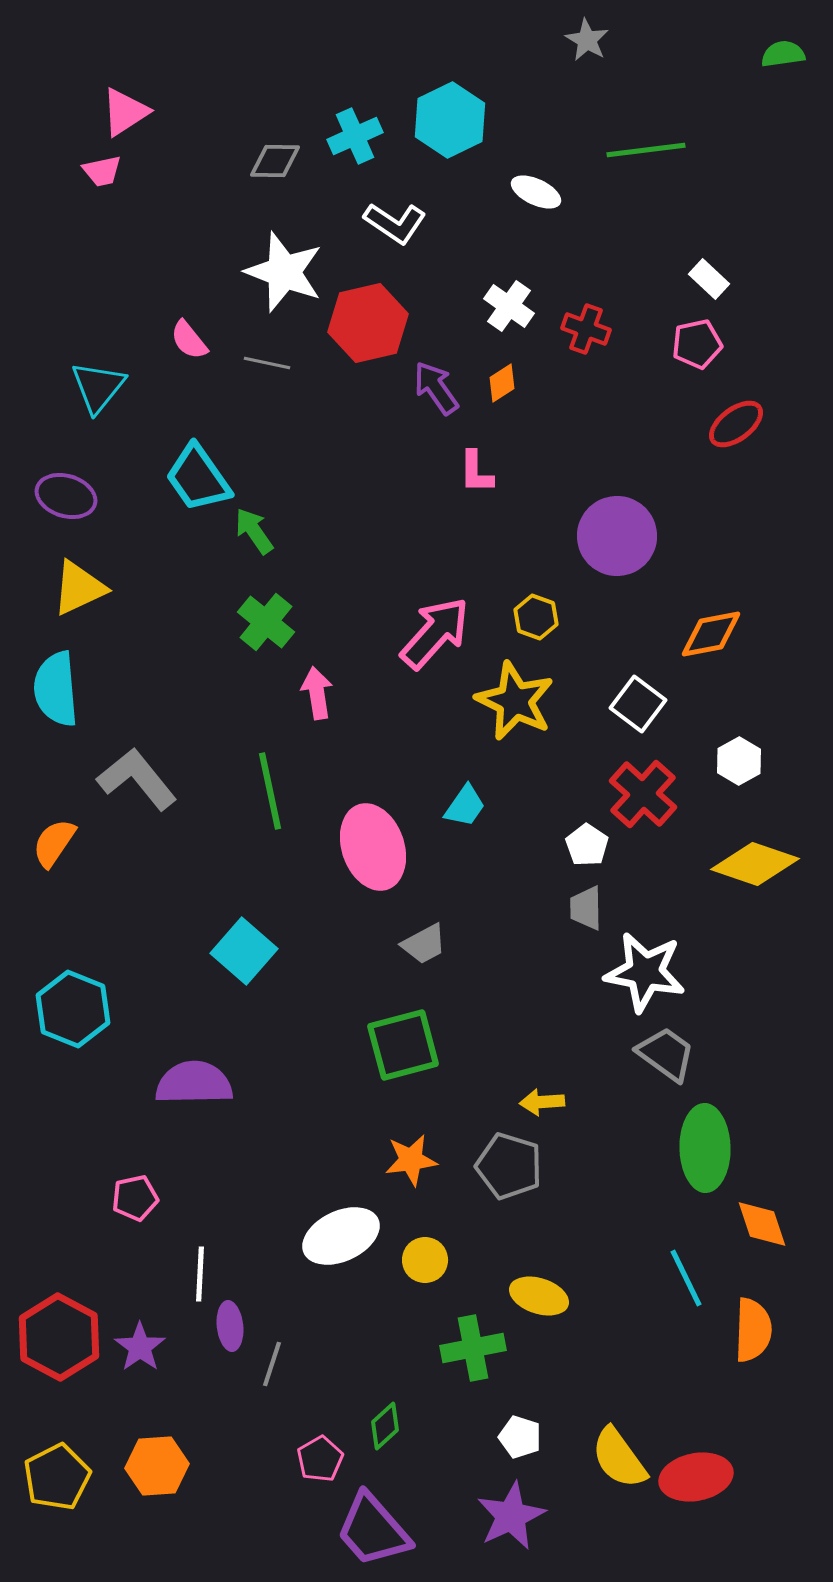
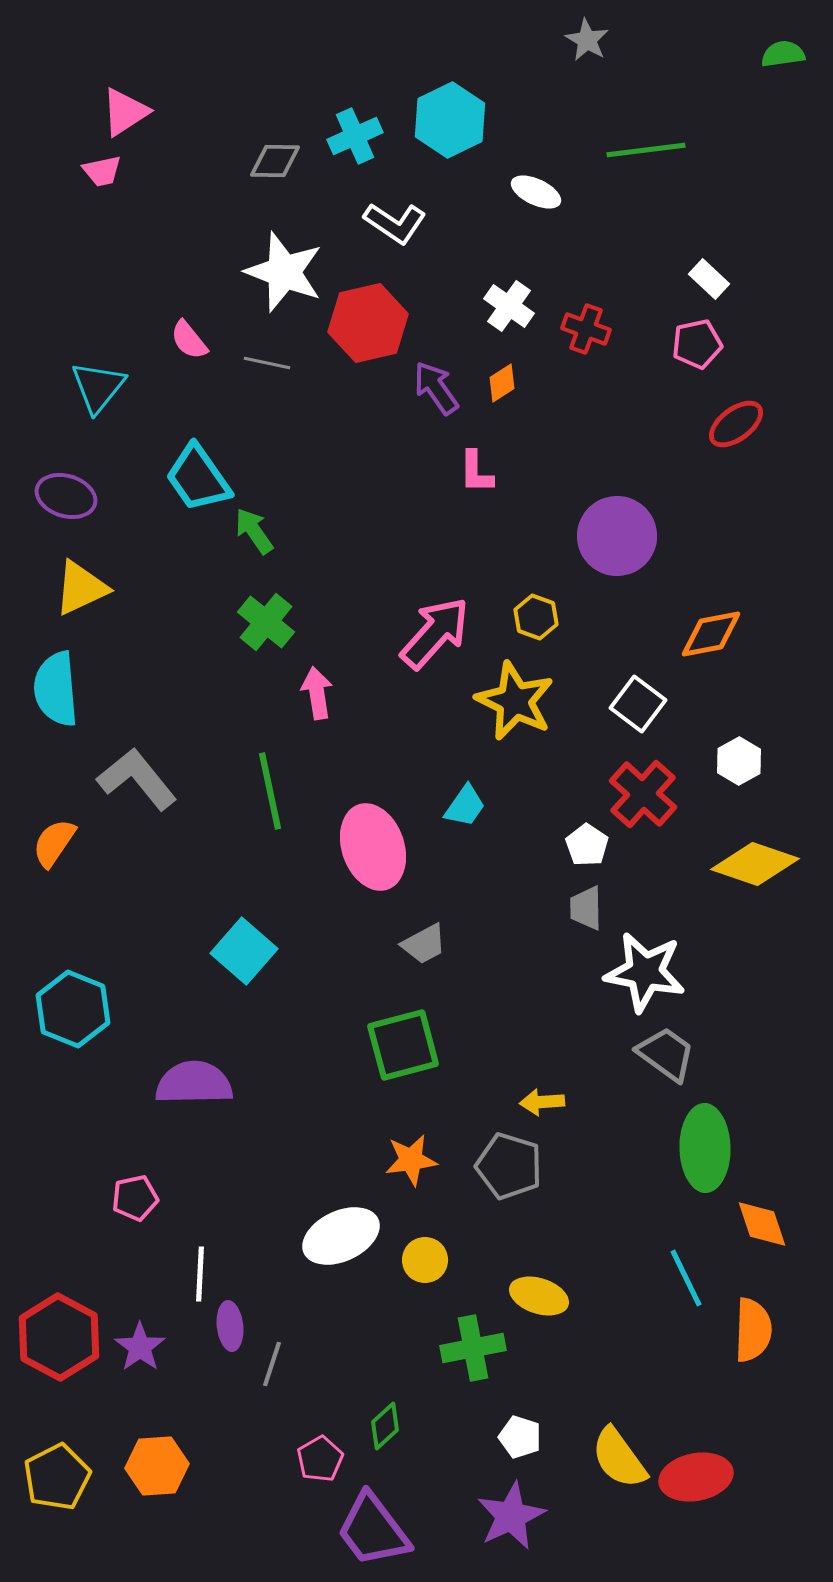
yellow triangle at (79, 588): moved 2 px right
purple trapezoid at (373, 1530): rotated 4 degrees clockwise
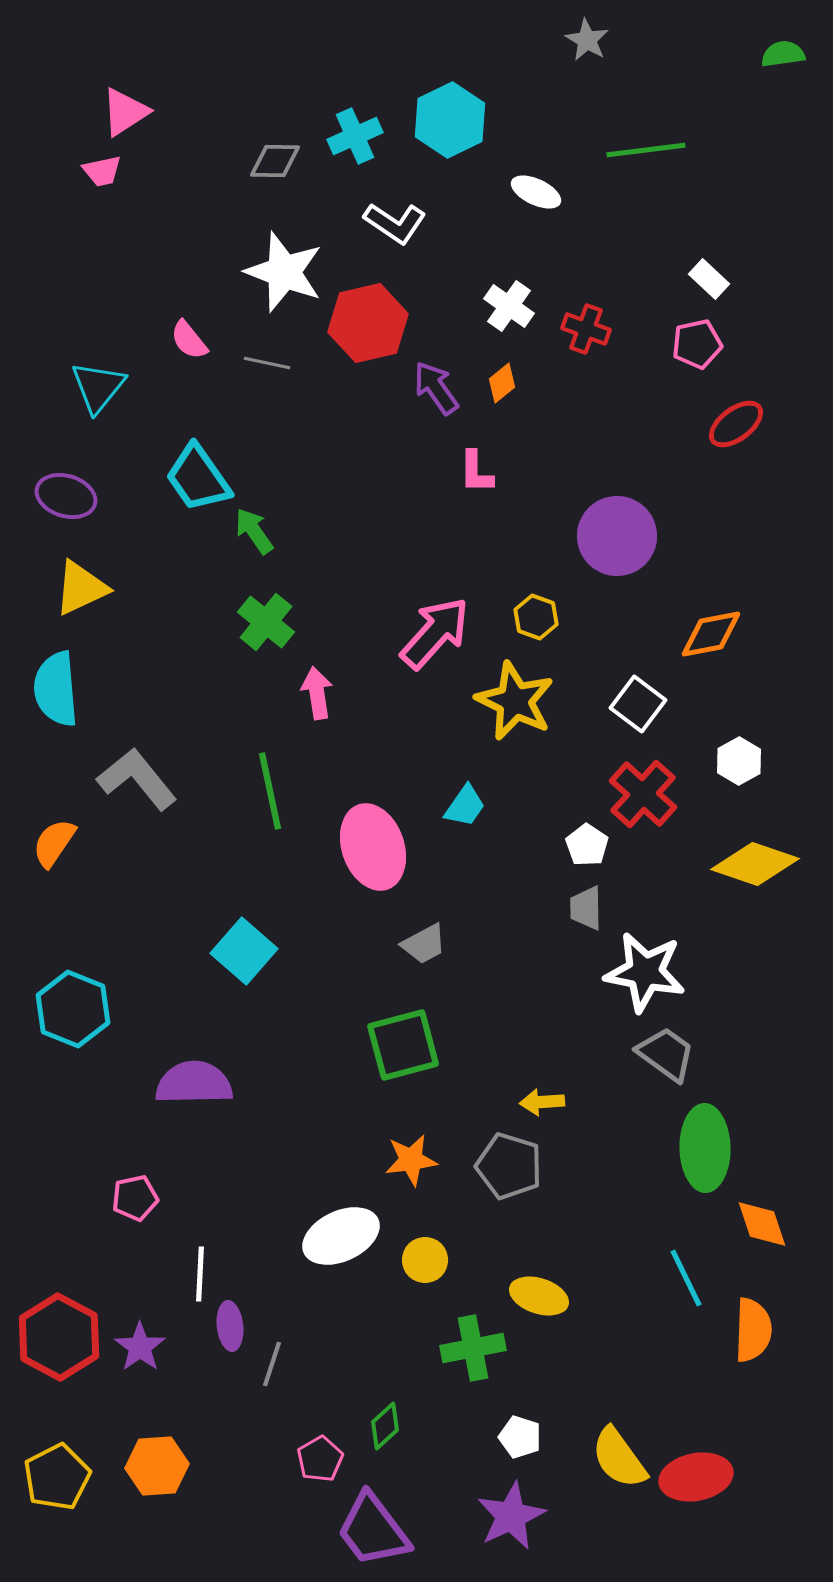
orange diamond at (502, 383): rotated 6 degrees counterclockwise
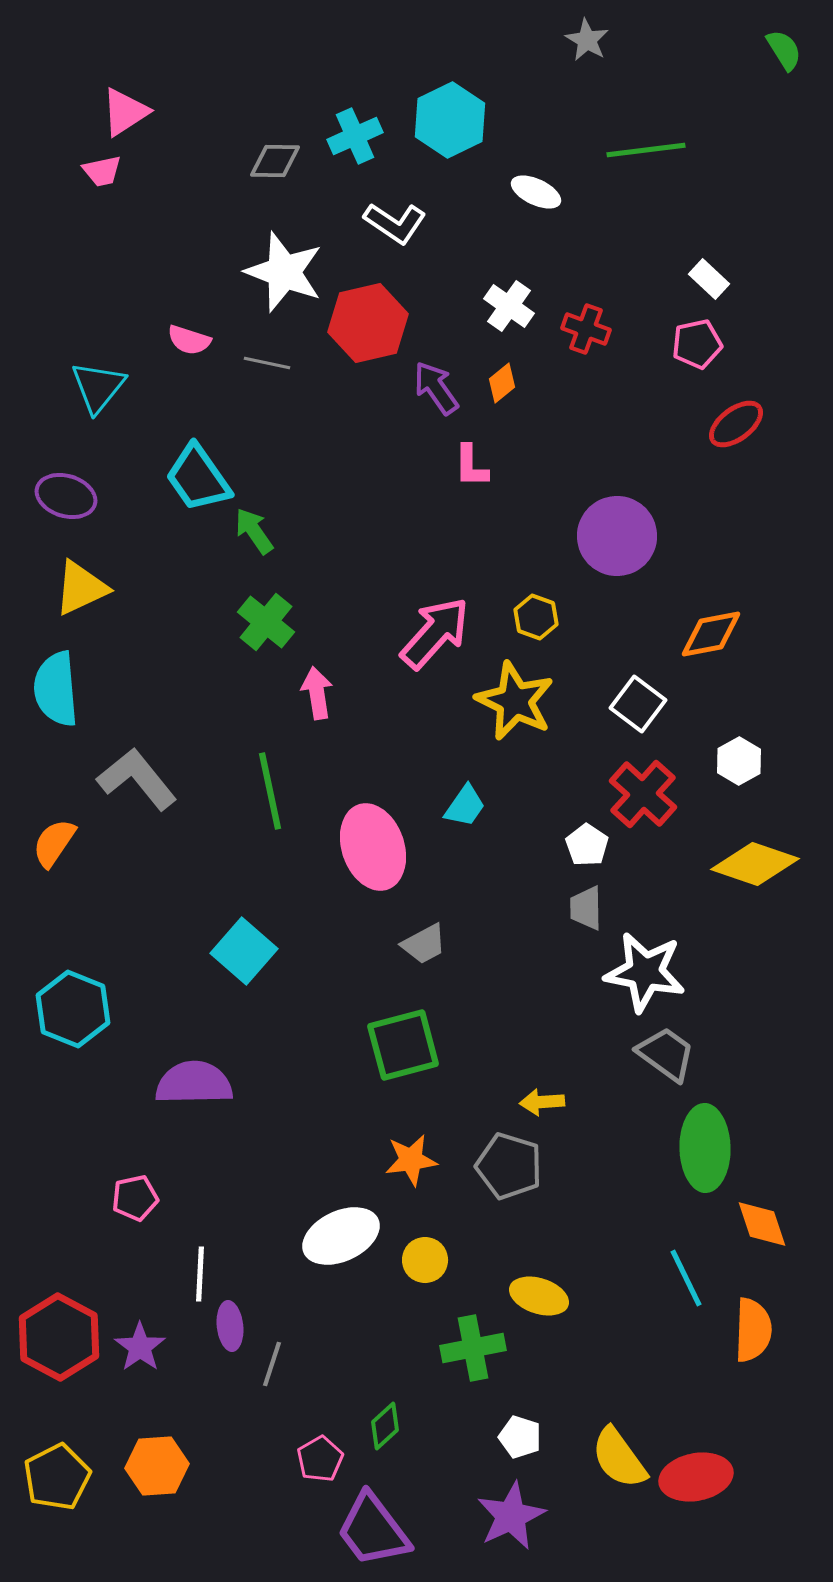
green semicircle at (783, 54): moved 1 px right, 4 px up; rotated 66 degrees clockwise
pink semicircle at (189, 340): rotated 33 degrees counterclockwise
pink L-shape at (476, 472): moved 5 px left, 6 px up
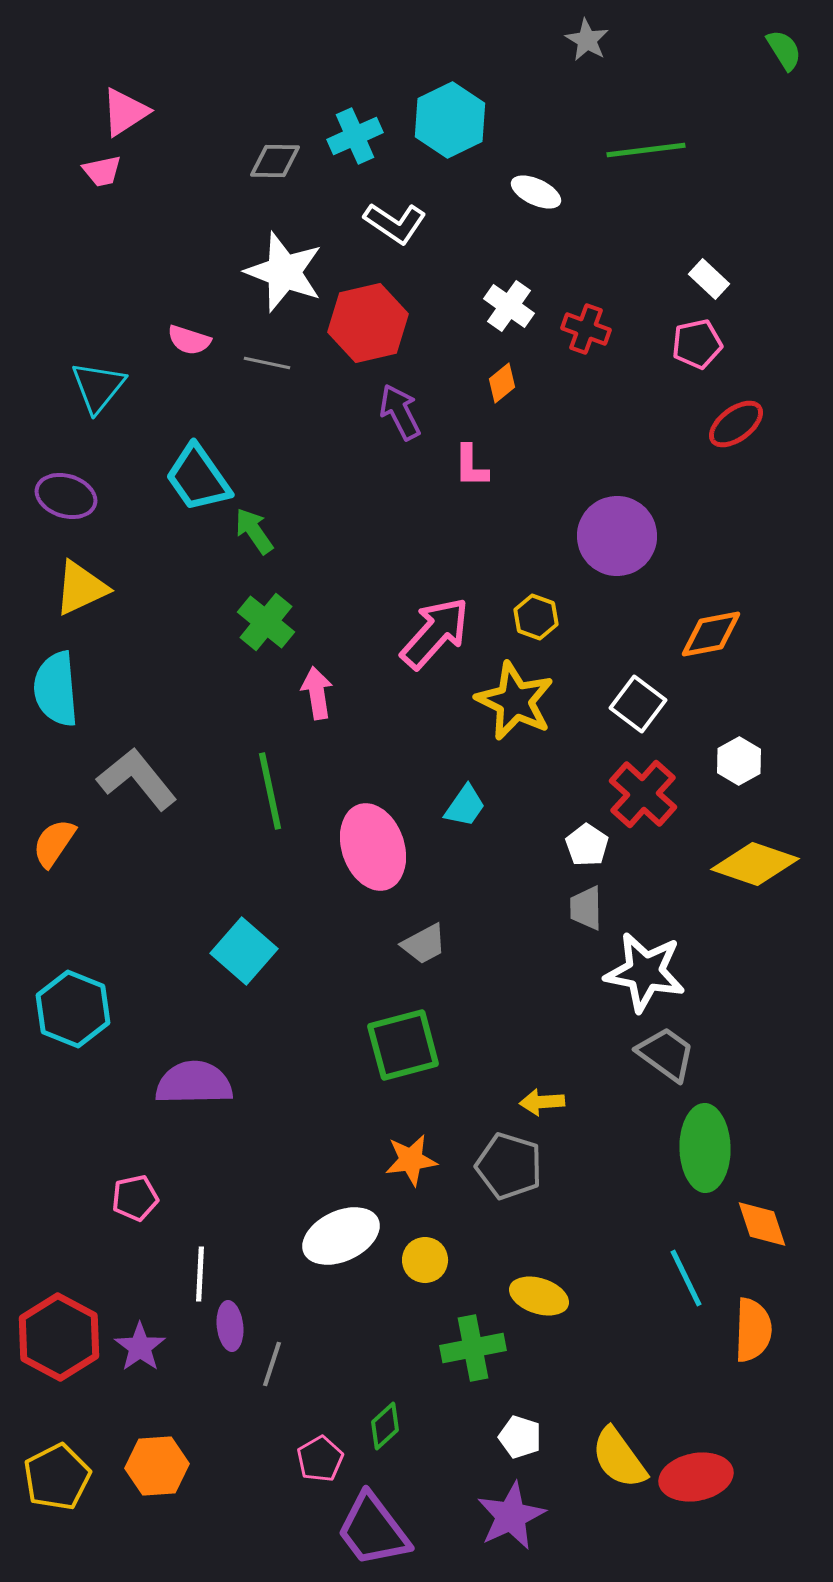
purple arrow at (436, 388): moved 36 px left, 24 px down; rotated 8 degrees clockwise
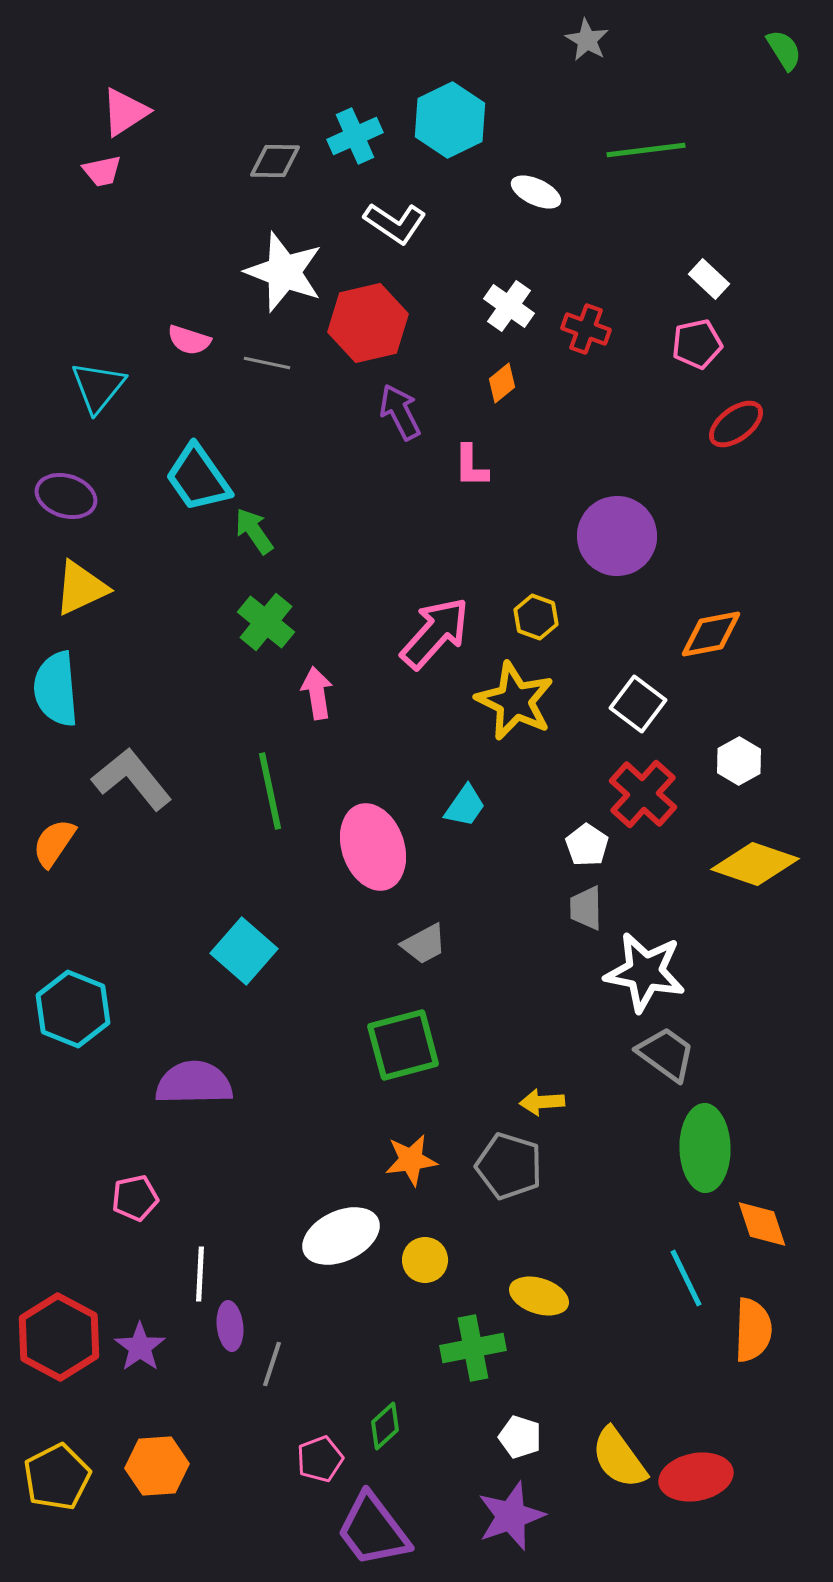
gray L-shape at (137, 779): moved 5 px left
pink pentagon at (320, 1459): rotated 9 degrees clockwise
purple star at (511, 1516): rotated 6 degrees clockwise
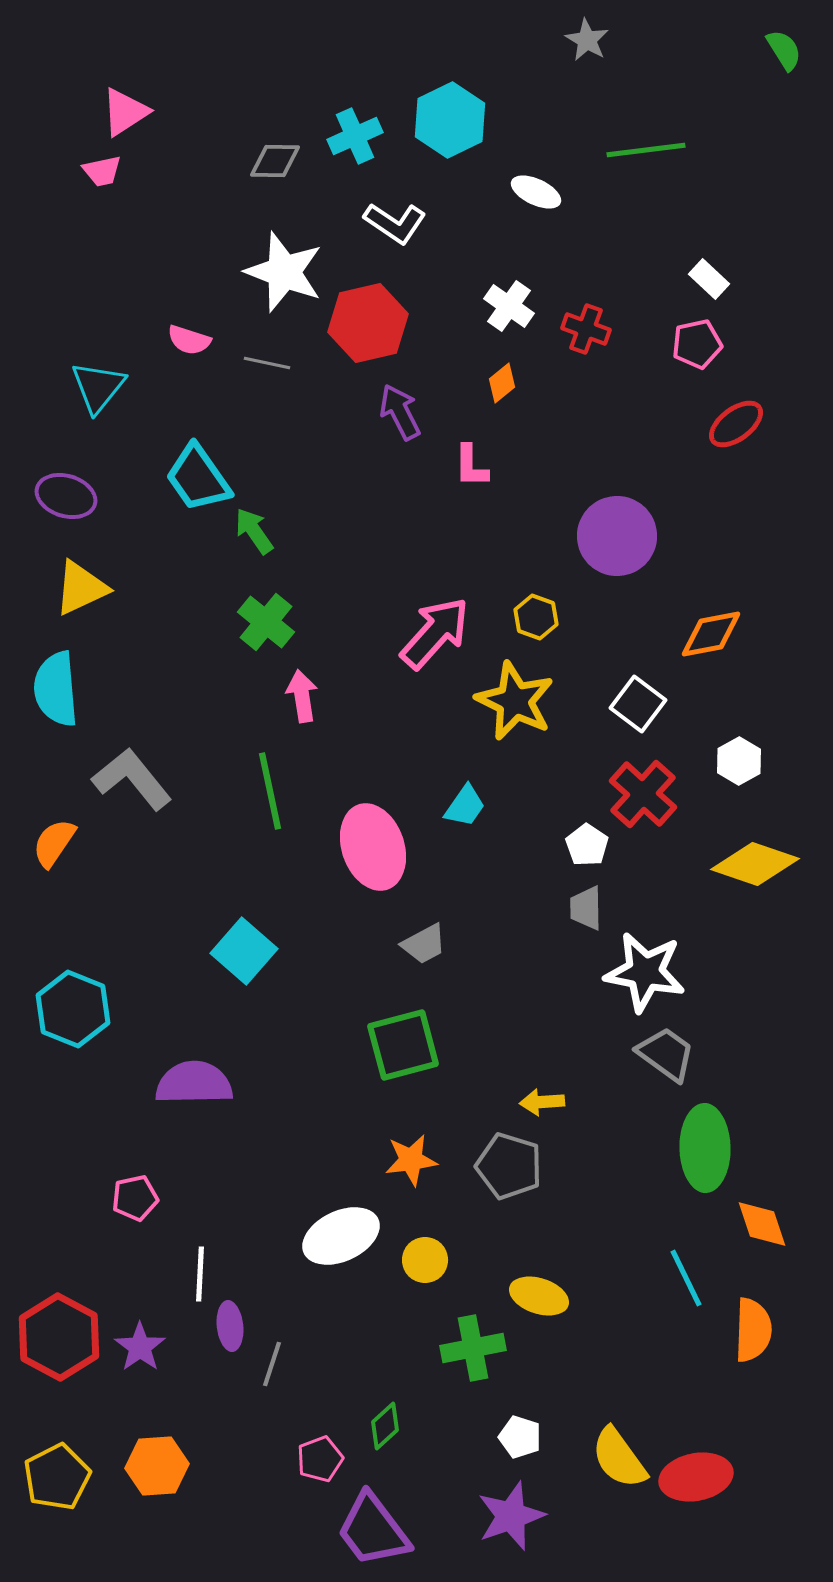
pink arrow at (317, 693): moved 15 px left, 3 px down
